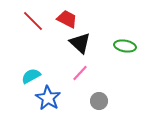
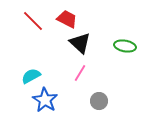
pink line: rotated 12 degrees counterclockwise
blue star: moved 3 px left, 2 px down
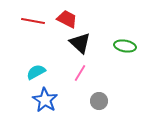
red line: rotated 35 degrees counterclockwise
cyan semicircle: moved 5 px right, 4 px up
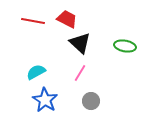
gray circle: moved 8 px left
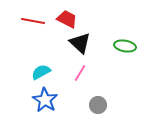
cyan semicircle: moved 5 px right
gray circle: moved 7 px right, 4 px down
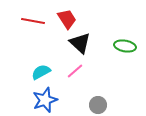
red trapezoid: rotated 30 degrees clockwise
pink line: moved 5 px left, 2 px up; rotated 18 degrees clockwise
blue star: rotated 20 degrees clockwise
